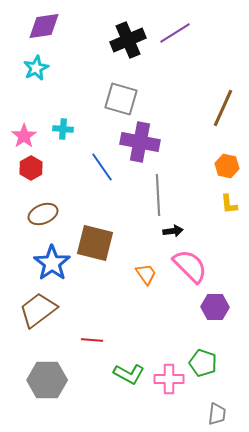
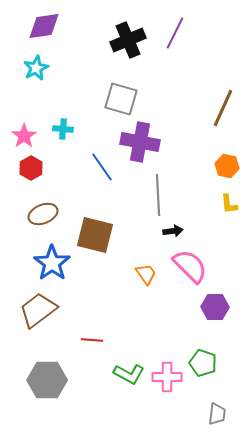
purple line: rotated 32 degrees counterclockwise
brown square: moved 8 px up
pink cross: moved 2 px left, 2 px up
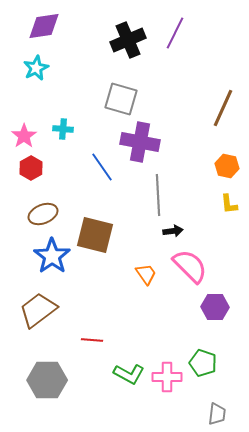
blue star: moved 7 px up
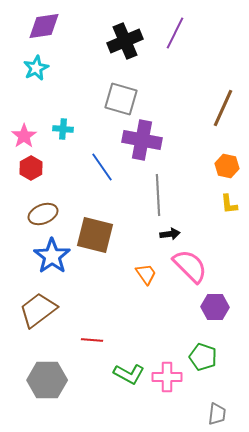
black cross: moved 3 px left, 1 px down
purple cross: moved 2 px right, 2 px up
black arrow: moved 3 px left, 3 px down
green pentagon: moved 6 px up
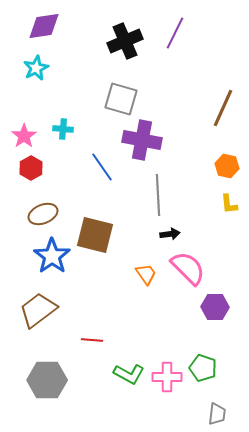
pink semicircle: moved 2 px left, 2 px down
green pentagon: moved 11 px down
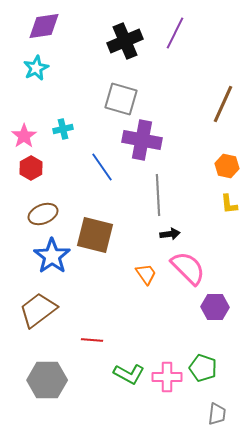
brown line: moved 4 px up
cyan cross: rotated 18 degrees counterclockwise
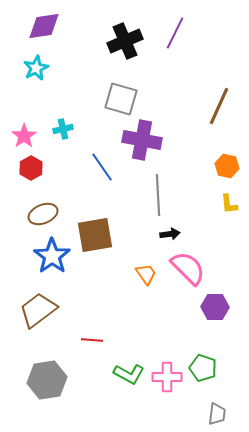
brown line: moved 4 px left, 2 px down
brown square: rotated 24 degrees counterclockwise
gray hexagon: rotated 9 degrees counterclockwise
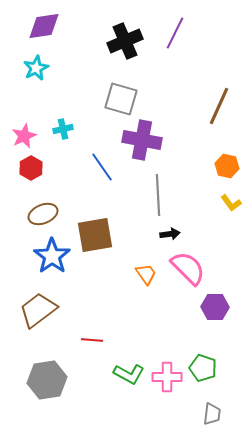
pink star: rotated 10 degrees clockwise
yellow L-shape: moved 2 px right, 1 px up; rotated 30 degrees counterclockwise
gray trapezoid: moved 5 px left
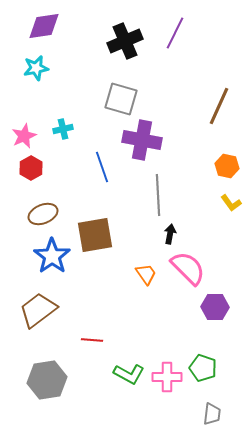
cyan star: rotated 15 degrees clockwise
blue line: rotated 16 degrees clockwise
black arrow: rotated 72 degrees counterclockwise
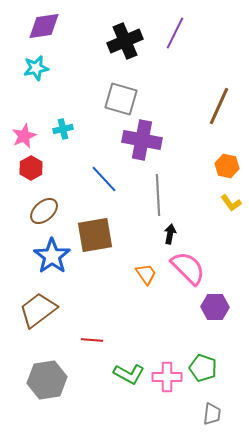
blue line: moved 2 px right, 12 px down; rotated 24 degrees counterclockwise
brown ellipse: moved 1 px right, 3 px up; rotated 20 degrees counterclockwise
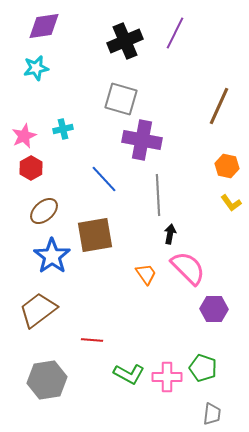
purple hexagon: moved 1 px left, 2 px down
